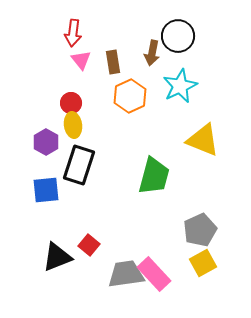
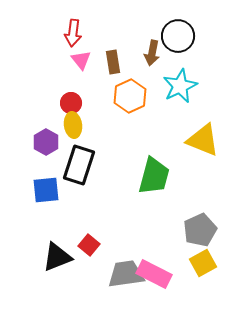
pink rectangle: rotated 20 degrees counterclockwise
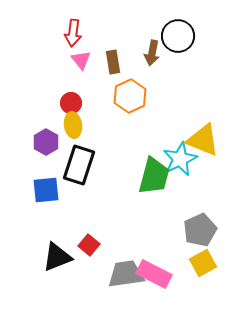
cyan star: moved 73 px down
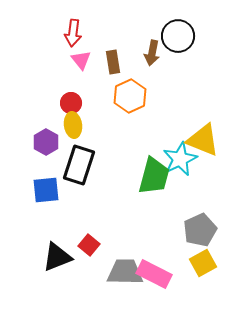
gray trapezoid: moved 1 px left, 2 px up; rotated 9 degrees clockwise
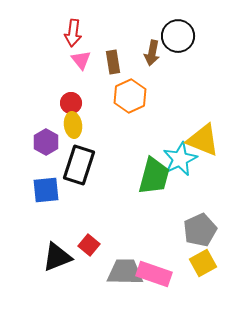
pink rectangle: rotated 8 degrees counterclockwise
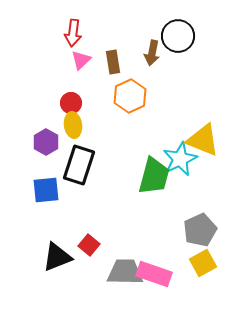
pink triangle: rotated 25 degrees clockwise
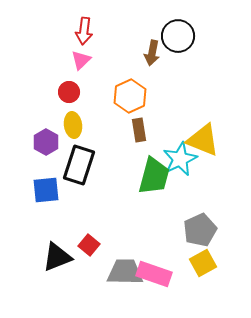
red arrow: moved 11 px right, 2 px up
brown rectangle: moved 26 px right, 68 px down
red circle: moved 2 px left, 11 px up
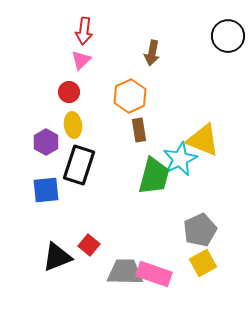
black circle: moved 50 px right
